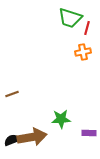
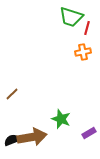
green trapezoid: moved 1 px right, 1 px up
brown line: rotated 24 degrees counterclockwise
green star: rotated 24 degrees clockwise
purple rectangle: rotated 32 degrees counterclockwise
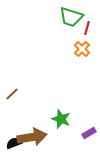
orange cross: moved 1 px left, 3 px up; rotated 35 degrees counterclockwise
black semicircle: moved 2 px right, 3 px down
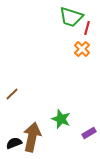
brown arrow: rotated 68 degrees counterclockwise
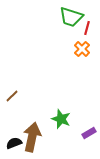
brown line: moved 2 px down
